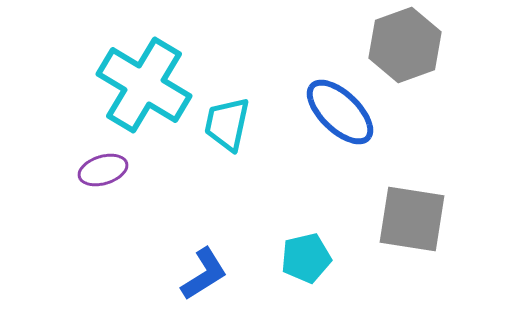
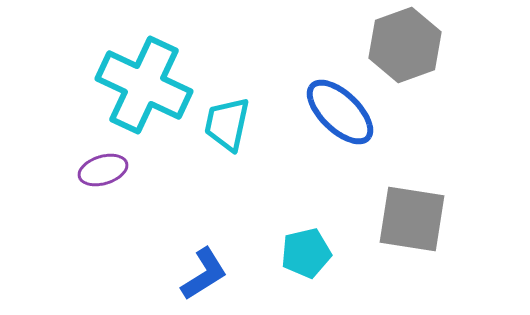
cyan cross: rotated 6 degrees counterclockwise
cyan pentagon: moved 5 px up
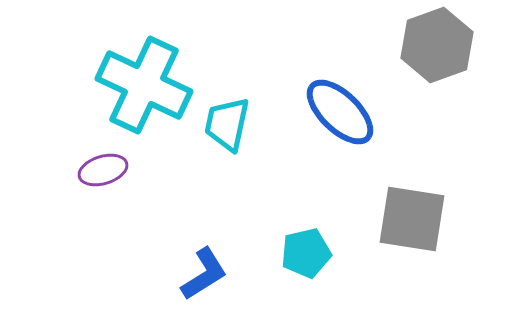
gray hexagon: moved 32 px right
